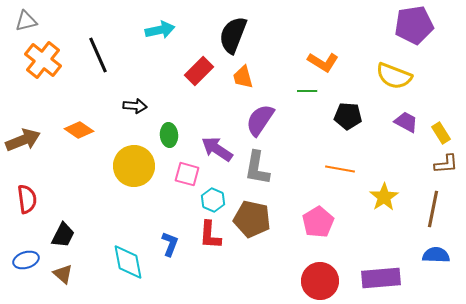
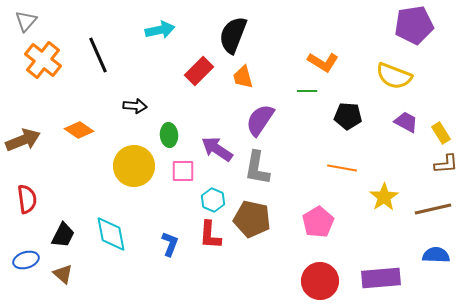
gray triangle: rotated 35 degrees counterclockwise
orange line: moved 2 px right, 1 px up
pink square: moved 4 px left, 3 px up; rotated 15 degrees counterclockwise
brown line: rotated 66 degrees clockwise
cyan diamond: moved 17 px left, 28 px up
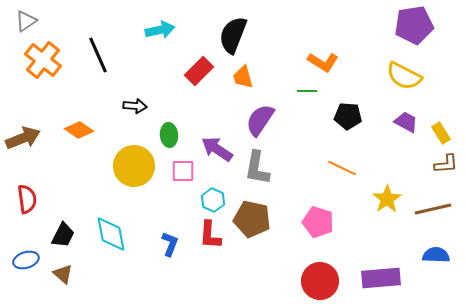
gray triangle: rotated 15 degrees clockwise
yellow semicircle: moved 10 px right; rotated 6 degrees clockwise
brown arrow: moved 2 px up
orange line: rotated 16 degrees clockwise
yellow star: moved 3 px right, 2 px down
pink pentagon: rotated 24 degrees counterclockwise
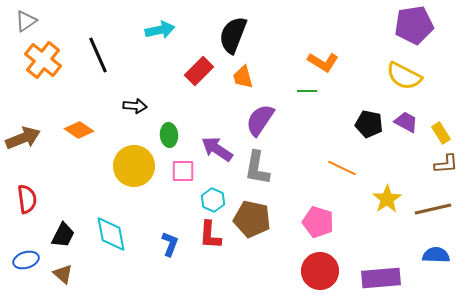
black pentagon: moved 21 px right, 8 px down; rotated 8 degrees clockwise
red circle: moved 10 px up
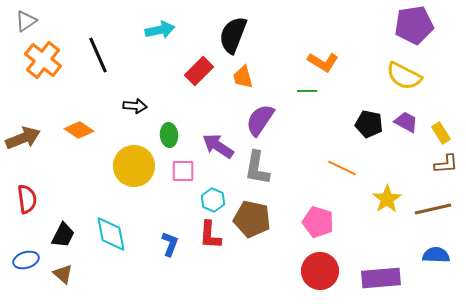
purple arrow: moved 1 px right, 3 px up
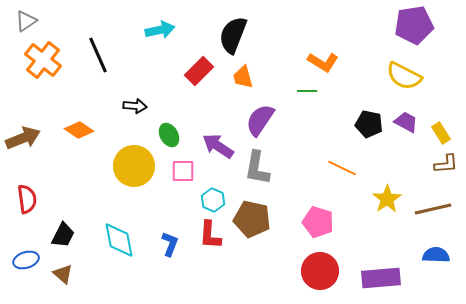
green ellipse: rotated 25 degrees counterclockwise
cyan diamond: moved 8 px right, 6 px down
